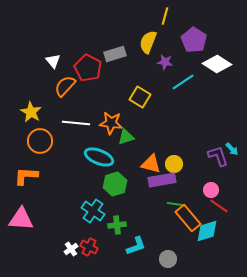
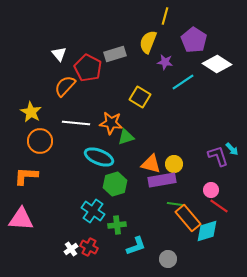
white triangle: moved 6 px right, 7 px up
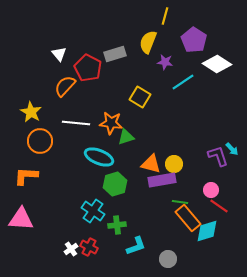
green line: moved 5 px right, 2 px up
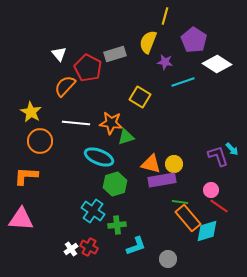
cyan line: rotated 15 degrees clockwise
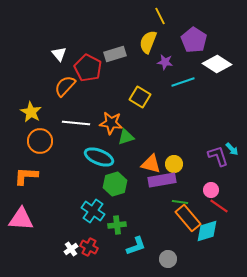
yellow line: moved 5 px left; rotated 42 degrees counterclockwise
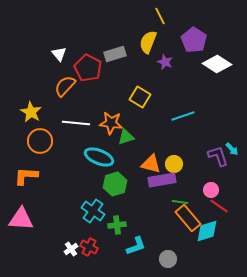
purple star: rotated 14 degrees clockwise
cyan line: moved 34 px down
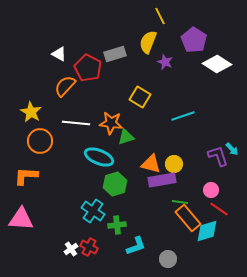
white triangle: rotated 21 degrees counterclockwise
red line: moved 3 px down
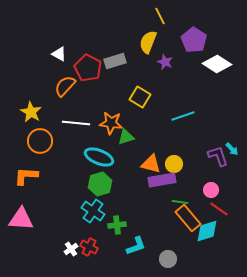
gray rectangle: moved 7 px down
green hexagon: moved 15 px left
